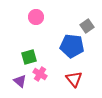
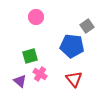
green square: moved 1 px right, 1 px up
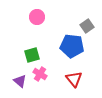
pink circle: moved 1 px right
green square: moved 2 px right, 1 px up
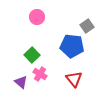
green square: rotated 28 degrees counterclockwise
purple triangle: moved 1 px right, 1 px down
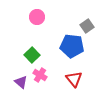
pink cross: moved 1 px down
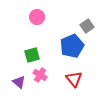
blue pentagon: rotated 30 degrees counterclockwise
green square: rotated 28 degrees clockwise
purple triangle: moved 2 px left
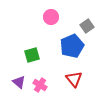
pink circle: moved 14 px right
pink cross: moved 10 px down
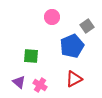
pink circle: moved 1 px right
green square: moved 1 px left, 1 px down; rotated 21 degrees clockwise
red triangle: rotated 42 degrees clockwise
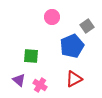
purple triangle: moved 2 px up
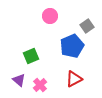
pink circle: moved 2 px left, 1 px up
green square: rotated 28 degrees counterclockwise
pink cross: rotated 16 degrees clockwise
